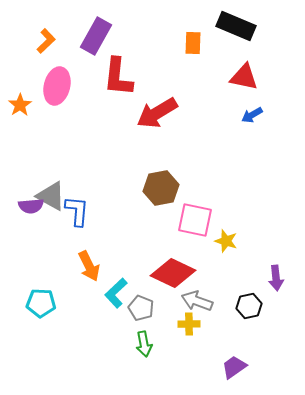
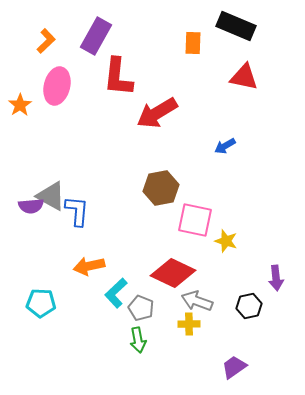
blue arrow: moved 27 px left, 31 px down
orange arrow: rotated 104 degrees clockwise
green arrow: moved 6 px left, 4 px up
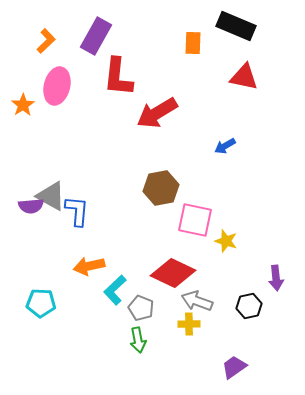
orange star: moved 3 px right
cyan L-shape: moved 1 px left, 3 px up
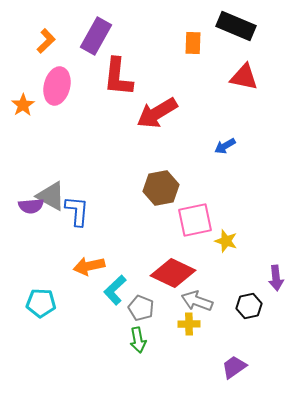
pink square: rotated 24 degrees counterclockwise
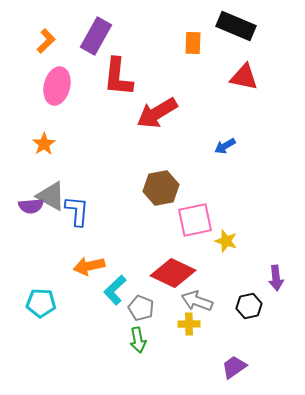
orange star: moved 21 px right, 39 px down
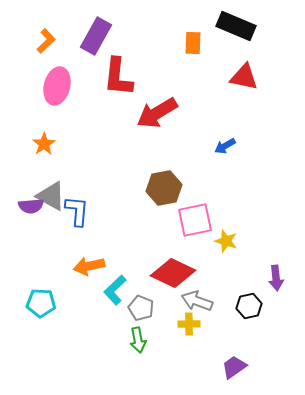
brown hexagon: moved 3 px right
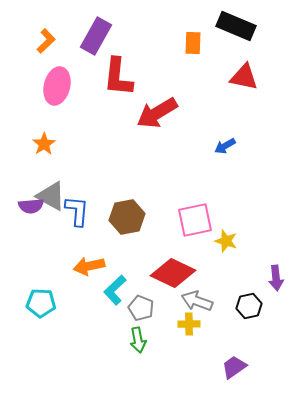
brown hexagon: moved 37 px left, 29 px down
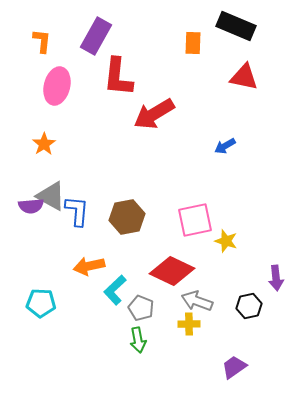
orange L-shape: moved 4 px left; rotated 40 degrees counterclockwise
red arrow: moved 3 px left, 1 px down
red diamond: moved 1 px left, 2 px up
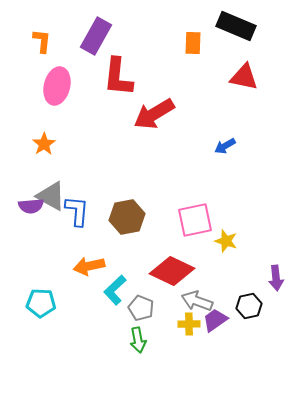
purple trapezoid: moved 19 px left, 47 px up
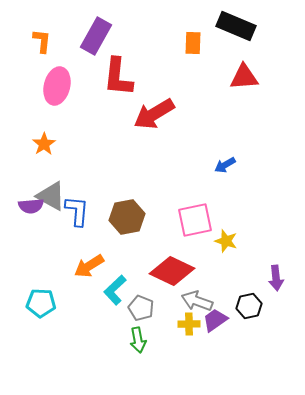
red triangle: rotated 16 degrees counterclockwise
blue arrow: moved 19 px down
orange arrow: rotated 20 degrees counterclockwise
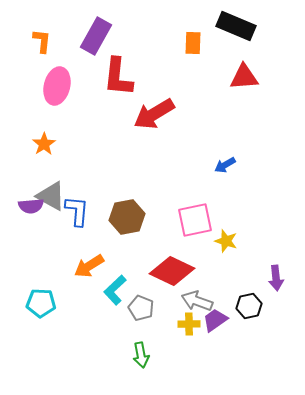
green arrow: moved 3 px right, 15 px down
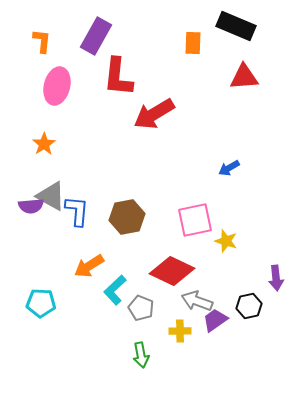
blue arrow: moved 4 px right, 3 px down
yellow cross: moved 9 px left, 7 px down
